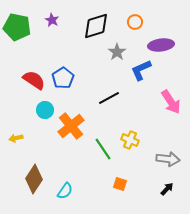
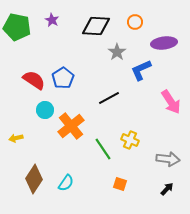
black diamond: rotated 20 degrees clockwise
purple ellipse: moved 3 px right, 2 px up
cyan semicircle: moved 1 px right, 8 px up
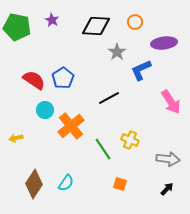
brown diamond: moved 5 px down
